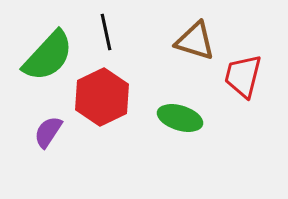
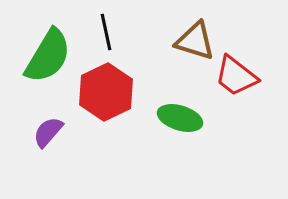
green semicircle: rotated 12 degrees counterclockwise
red trapezoid: moved 7 px left; rotated 66 degrees counterclockwise
red hexagon: moved 4 px right, 5 px up
purple semicircle: rotated 8 degrees clockwise
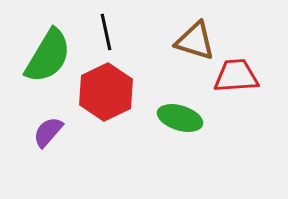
red trapezoid: rotated 138 degrees clockwise
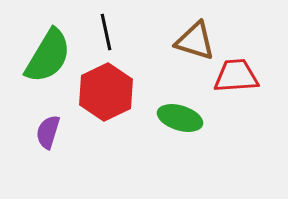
purple semicircle: rotated 24 degrees counterclockwise
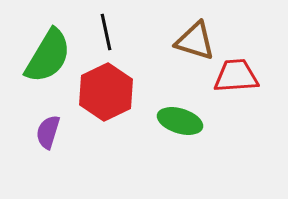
green ellipse: moved 3 px down
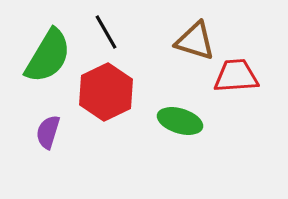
black line: rotated 18 degrees counterclockwise
